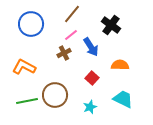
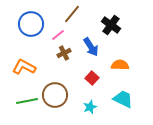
pink line: moved 13 px left
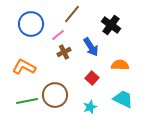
brown cross: moved 1 px up
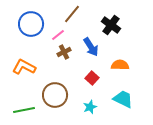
green line: moved 3 px left, 9 px down
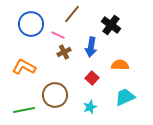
pink line: rotated 64 degrees clockwise
blue arrow: rotated 42 degrees clockwise
cyan trapezoid: moved 2 px right, 2 px up; rotated 50 degrees counterclockwise
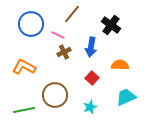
cyan trapezoid: moved 1 px right
